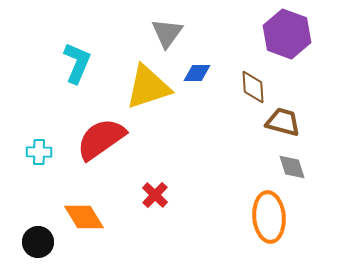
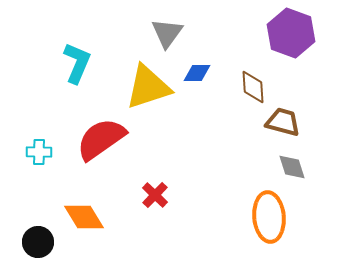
purple hexagon: moved 4 px right, 1 px up
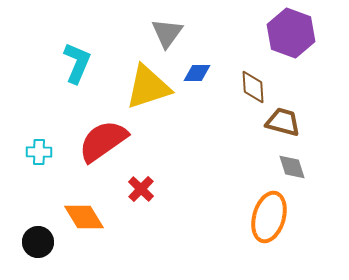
red semicircle: moved 2 px right, 2 px down
red cross: moved 14 px left, 6 px up
orange ellipse: rotated 21 degrees clockwise
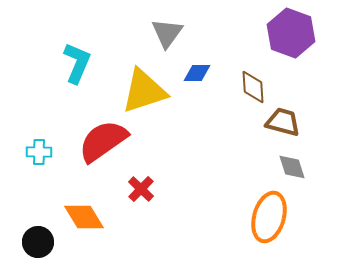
yellow triangle: moved 4 px left, 4 px down
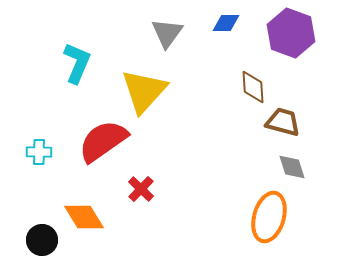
blue diamond: moved 29 px right, 50 px up
yellow triangle: rotated 30 degrees counterclockwise
black circle: moved 4 px right, 2 px up
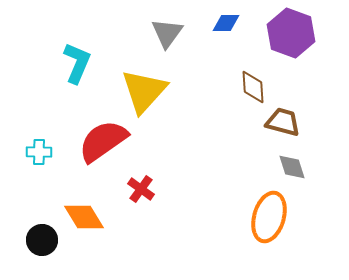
red cross: rotated 8 degrees counterclockwise
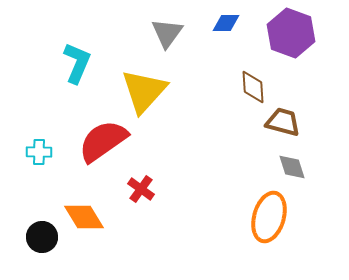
black circle: moved 3 px up
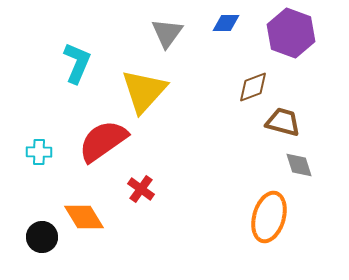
brown diamond: rotated 72 degrees clockwise
gray diamond: moved 7 px right, 2 px up
